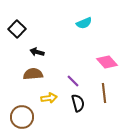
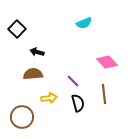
brown line: moved 1 px down
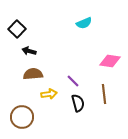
black arrow: moved 8 px left, 1 px up
pink diamond: moved 3 px right, 1 px up; rotated 40 degrees counterclockwise
yellow arrow: moved 4 px up
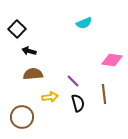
pink diamond: moved 2 px right, 1 px up
yellow arrow: moved 1 px right, 3 px down
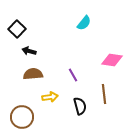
cyan semicircle: rotated 28 degrees counterclockwise
purple line: moved 6 px up; rotated 16 degrees clockwise
black semicircle: moved 2 px right, 3 px down
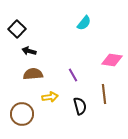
brown circle: moved 3 px up
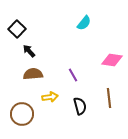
black arrow: rotated 32 degrees clockwise
brown line: moved 5 px right, 4 px down
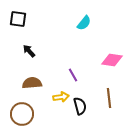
black square: moved 1 px right, 10 px up; rotated 36 degrees counterclockwise
brown semicircle: moved 1 px left, 9 px down
yellow arrow: moved 11 px right
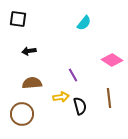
black arrow: rotated 56 degrees counterclockwise
pink diamond: rotated 25 degrees clockwise
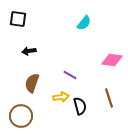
pink diamond: rotated 25 degrees counterclockwise
purple line: moved 3 px left; rotated 32 degrees counterclockwise
brown semicircle: rotated 66 degrees counterclockwise
brown line: rotated 12 degrees counterclockwise
brown circle: moved 1 px left, 2 px down
